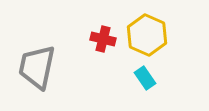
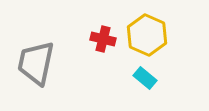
gray trapezoid: moved 1 px left, 4 px up
cyan rectangle: rotated 15 degrees counterclockwise
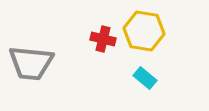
yellow hexagon: moved 3 px left, 4 px up; rotated 15 degrees counterclockwise
gray trapezoid: moved 5 px left; rotated 96 degrees counterclockwise
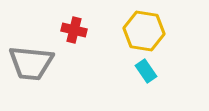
red cross: moved 29 px left, 9 px up
cyan rectangle: moved 1 px right, 7 px up; rotated 15 degrees clockwise
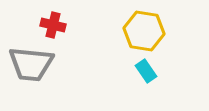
red cross: moved 21 px left, 5 px up
gray trapezoid: moved 1 px down
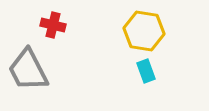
gray trapezoid: moved 3 px left, 6 px down; rotated 57 degrees clockwise
cyan rectangle: rotated 15 degrees clockwise
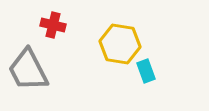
yellow hexagon: moved 24 px left, 13 px down
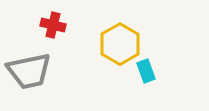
yellow hexagon: rotated 21 degrees clockwise
gray trapezoid: moved 1 px right, 1 px down; rotated 75 degrees counterclockwise
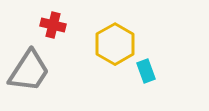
yellow hexagon: moved 5 px left
gray trapezoid: rotated 45 degrees counterclockwise
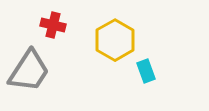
yellow hexagon: moved 4 px up
